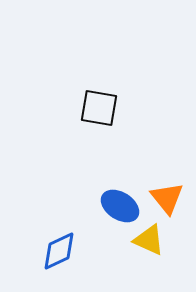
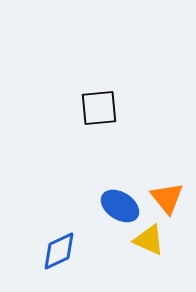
black square: rotated 15 degrees counterclockwise
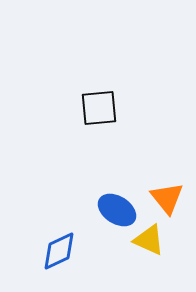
blue ellipse: moved 3 px left, 4 px down
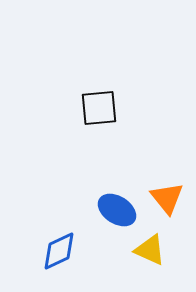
yellow triangle: moved 1 px right, 10 px down
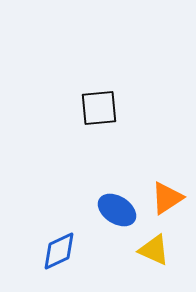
orange triangle: rotated 36 degrees clockwise
yellow triangle: moved 4 px right
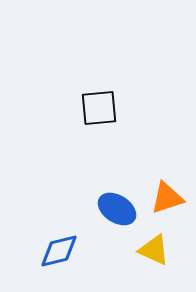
orange triangle: rotated 15 degrees clockwise
blue ellipse: moved 1 px up
blue diamond: rotated 12 degrees clockwise
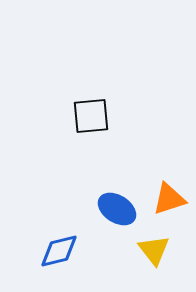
black square: moved 8 px left, 8 px down
orange triangle: moved 2 px right, 1 px down
yellow triangle: rotated 28 degrees clockwise
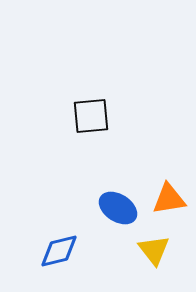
orange triangle: rotated 9 degrees clockwise
blue ellipse: moved 1 px right, 1 px up
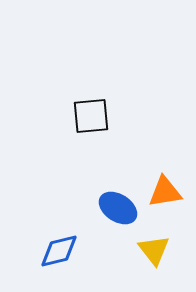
orange triangle: moved 4 px left, 7 px up
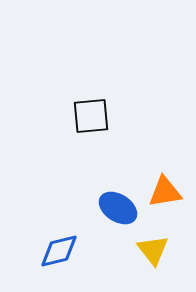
yellow triangle: moved 1 px left
